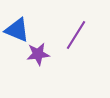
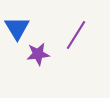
blue triangle: moved 2 px up; rotated 36 degrees clockwise
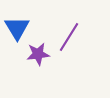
purple line: moved 7 px left, 2 px down
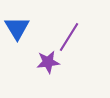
purple star: moved 10 px right, 8 px down
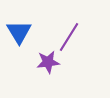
blue triangle: moved 2 px right, 4 px down
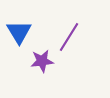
purple star: moved 6 px left, 1 px up
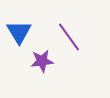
purple line: rotated 68 degrees counterclockwise
